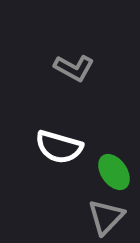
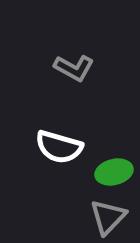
green ellipse: rotated 69 degrees counterclockwise
gray triangle: moved 2 px right
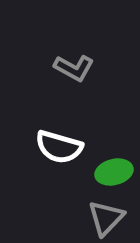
gray triangle: moved 2 px left, 1 px down
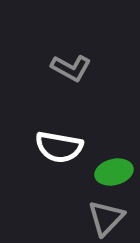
gray L-shape: moved 3 px left
white semicircle: rotated 6 degrees counterclockwise
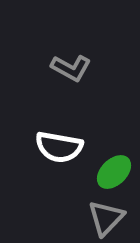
green ellipse: rotated 30 degrees counterclockwise
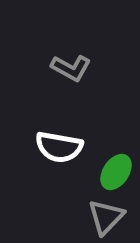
green ellipse: moved 2 px right; rotated 12 degrees counterclockwise
gray triangle: moved 1 px up
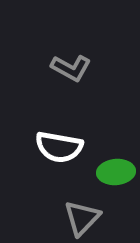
green ellipse: rotated 51 degrees clockwise
gray triangle: moved 24 px left, 1 px down
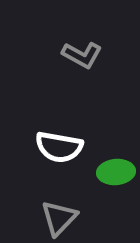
gray L-shape: moved 11 px right, 13 px up
gray triangle: moved 23 px left
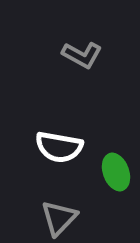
green ellipse: rotated 75 degrees clockwise
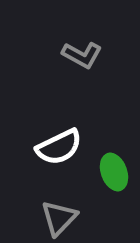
white semicircle: rotated 36 degrees counterclockwise
green ellipse: moved 2 px left
